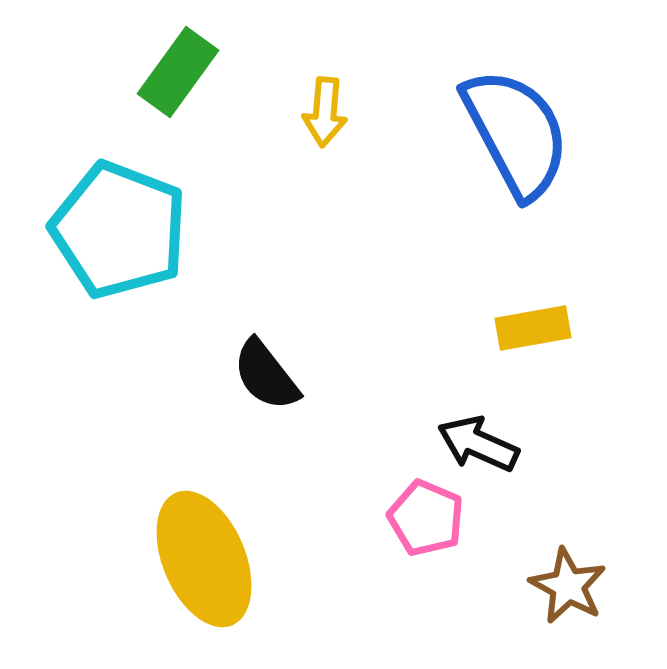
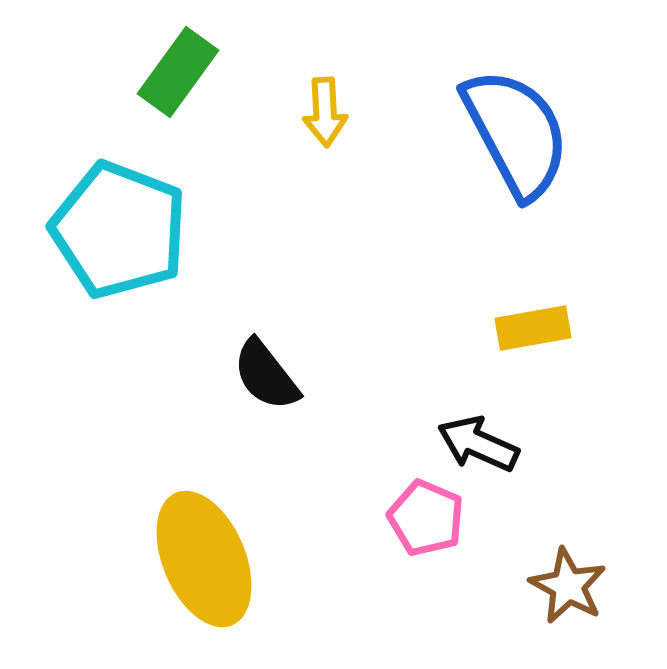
yellow arrow: rotated 8 degrees counterclockwise
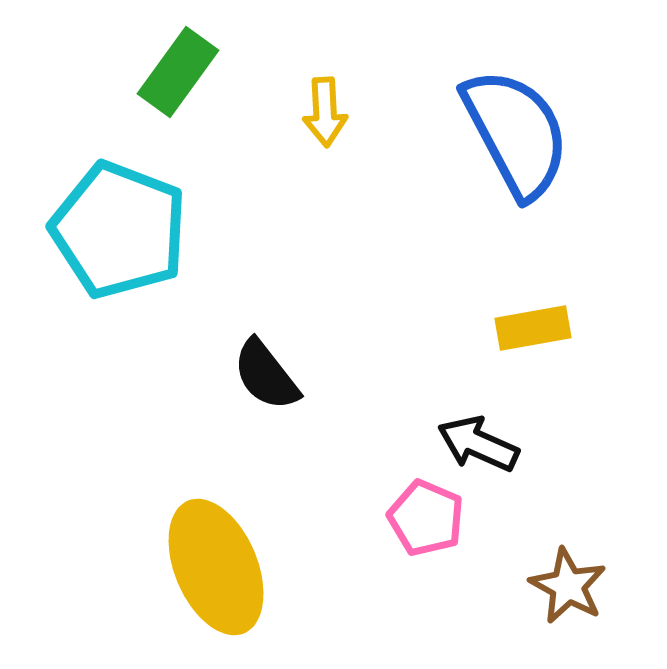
yellow ellipse: moved 12 px right, 8 px down
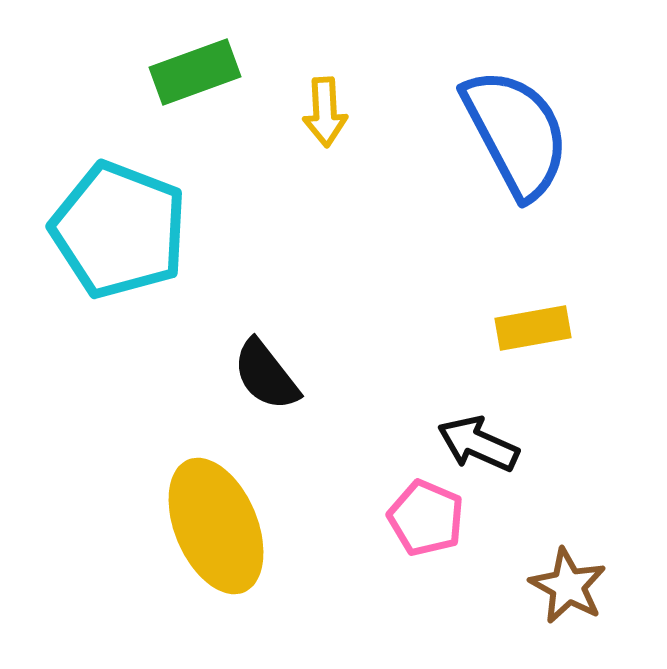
green rectangle: moved 17 px right; rotated 34 degrees clockwise
yellow ellipse: moved 41 px up
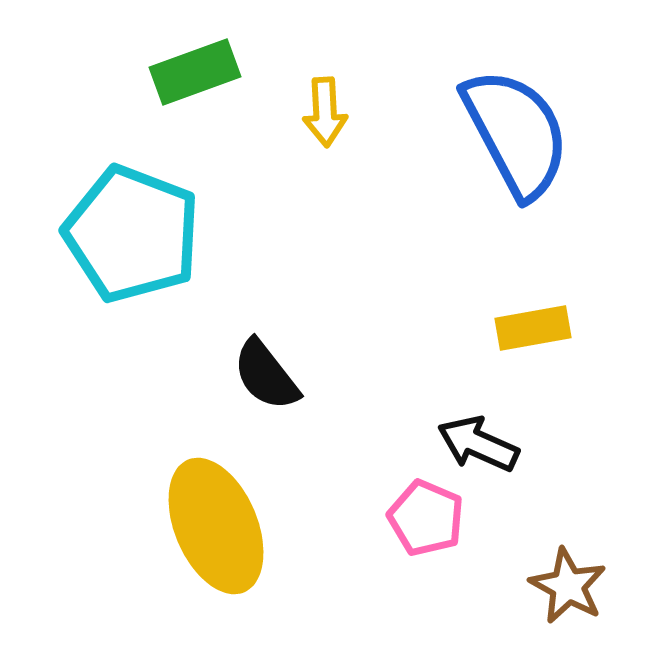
cyan pentagon: moved 13 px right, 4 px down
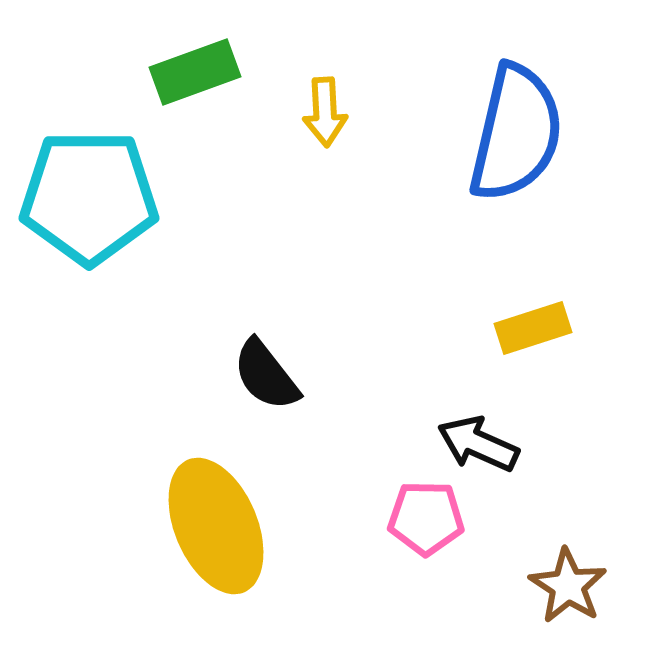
blue semicircle: rotated 41 degrees clockwise
cyan pentagon: moved 43 px left, 37 px up; rotated 21 degrees counterclockwise
yellow rectangle: rotated 8 degrees counterclockwise
pink pentagon: rotated 22 degrees counterclockwise
brown star: rotated 4 degrees clockwise
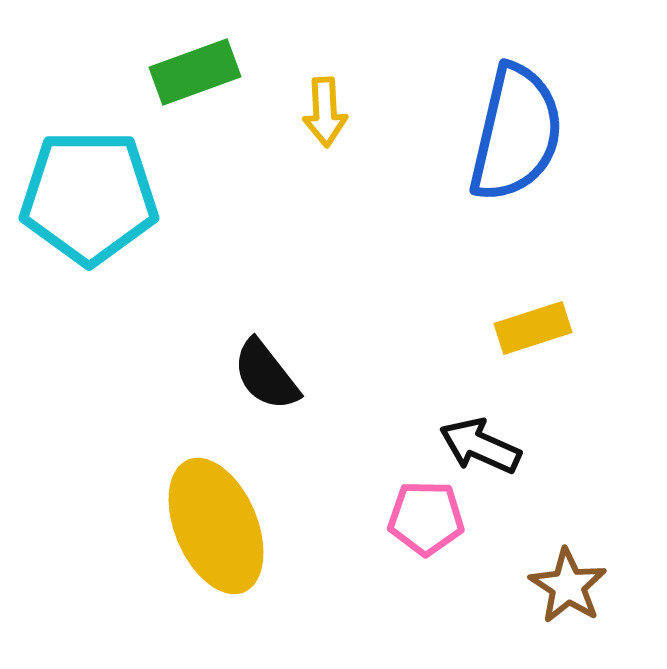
black arrow: moved 2 px right, 2 px down
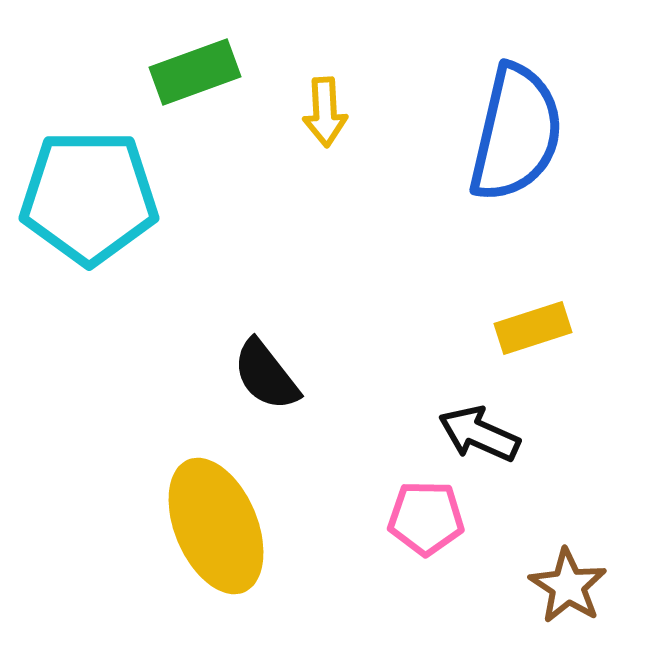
black arrow: moved 1 px left, 12 px up
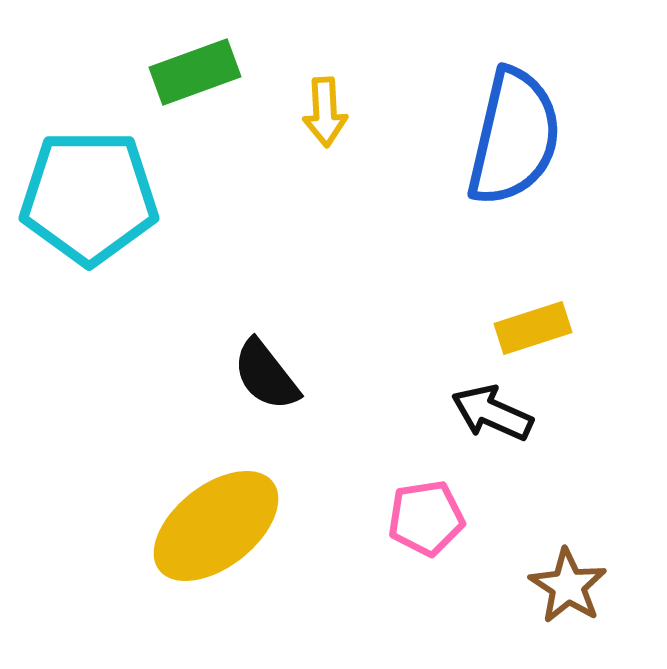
blue semicircle: moved 2 px left, 4 px down
black arrow: moved 13 px right, 21 px up
pink pentagon: rotated 10 degrees counterclockwise
yellow ellipse: rotated 75 degrees clockwise
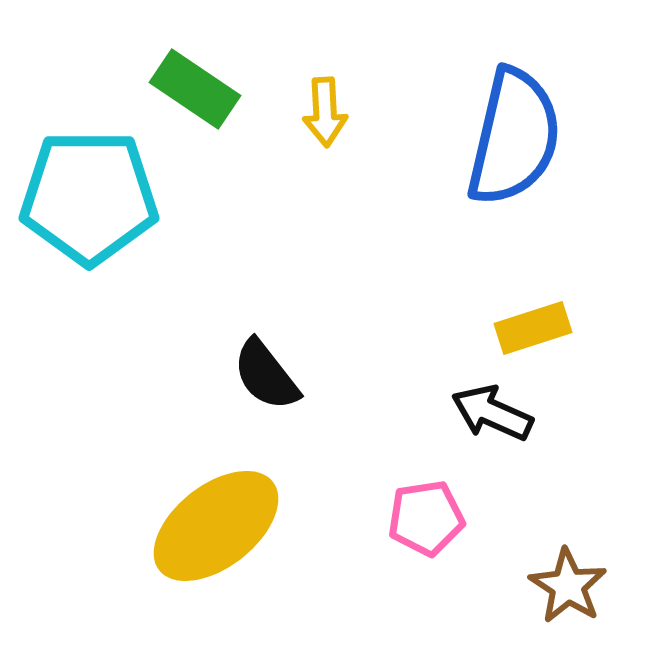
green rectangle: moved 17 px down; rotated 54 degrees clockwise
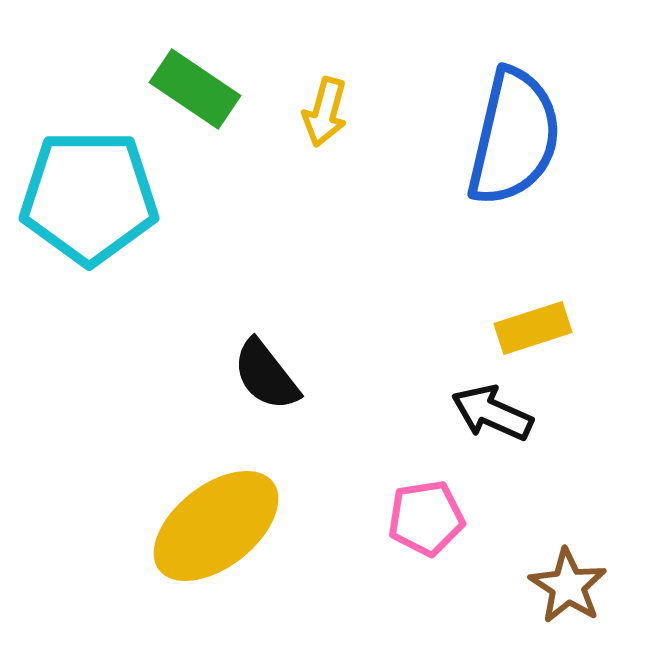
yellow arrow: rotated 18 degrees clockwise
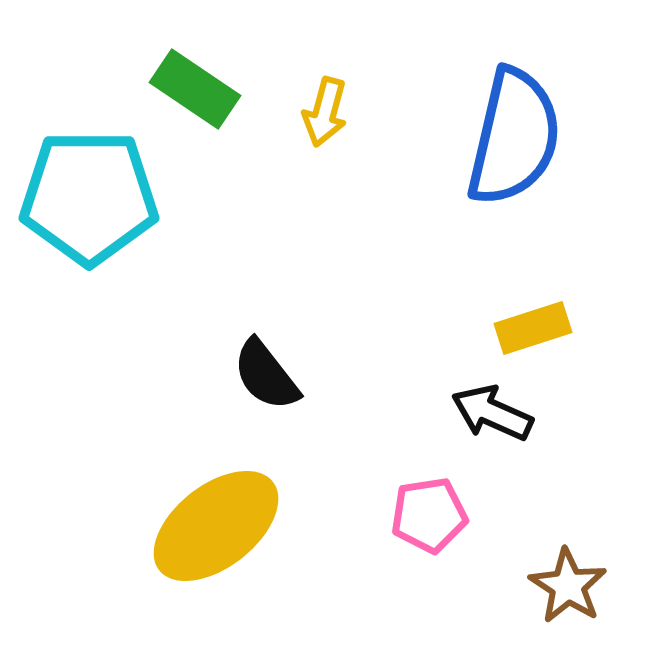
pink pentagon: moved 3 px right, 3 px up
